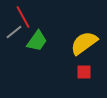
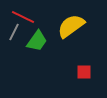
red line: rotated 35 degrees counterclockwise
gray line: rotated 24 degrees counterclockwise
yellow semicircle: moved 13 px left, 17 px up
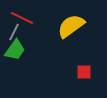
red line: moved 1 px left, 1 px down
green trapezoid: moved 22 px left, 9 px down
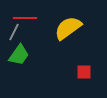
red line: moved 3 px right; rotated 25 degrees counterclockwise
yellow semicircle: moved 3 px left, 2 px down
green trapezoid: moved 4 px right, 5 px down
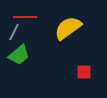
red line: moved 1 px up
green trapezoid: rotated 15 degrees clockwise
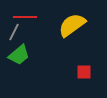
yellow semicircle: moved 4 px right, 3 px up
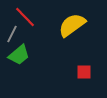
red line: rotated 45 degrees clockwise
gray line: moved 2 px left, 2 px down
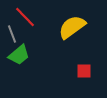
yellow semicircle: moved 2 px down
gray line: rotated 48 degrees counterclockwise
red square: moved 1 px up
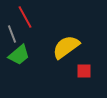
red line: rotated 15 degrees clockwise
yellow semicircle: moved 6 px left, 20 px down
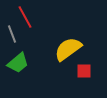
yellow semicircle: moved 2 px right, 2 px down
green trapezoid: moved 1 px left, 8 px down
